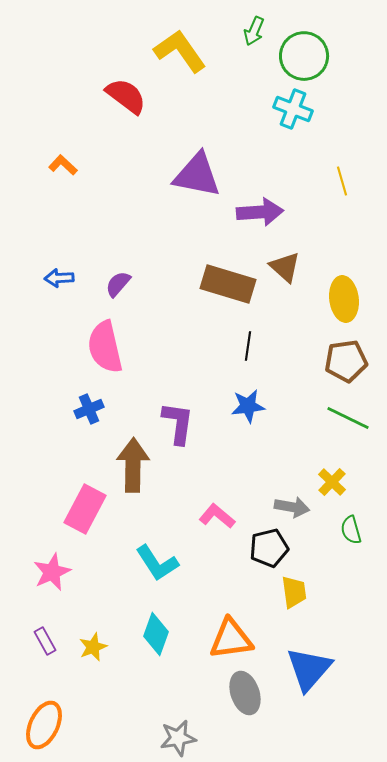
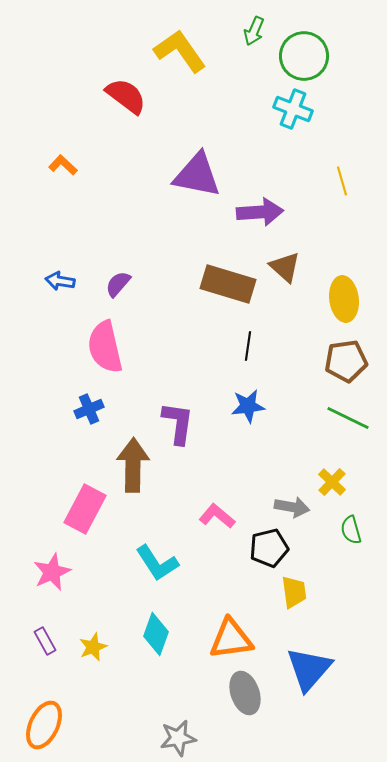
blue arrow: moved 1 px right, 3 px down; rotated 12 degrees clockwise
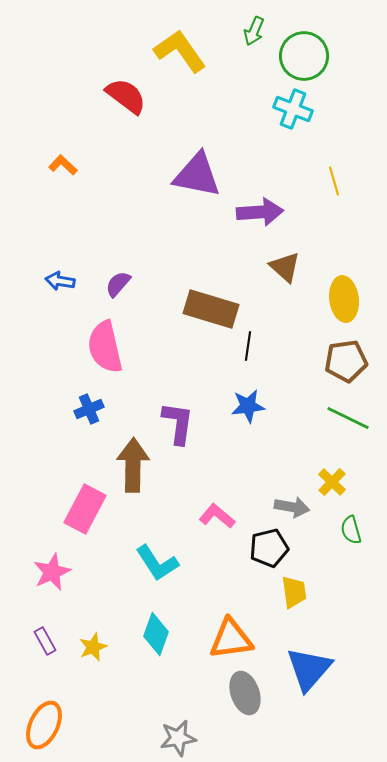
yellow line: moved 8 px left
brown rectangle: moved 17 px left, 25 px down
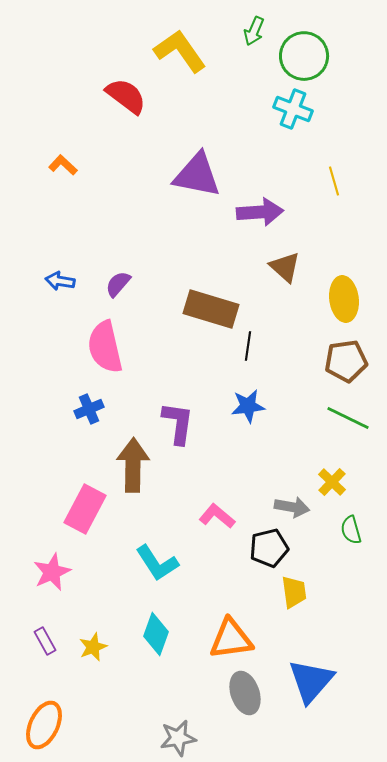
blue triangle: moved 2 px right, 12 px down
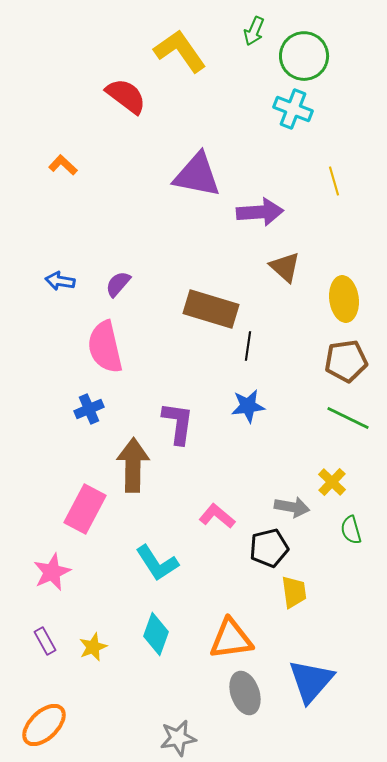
orange ellipse: rotated 21 degrees clockwise
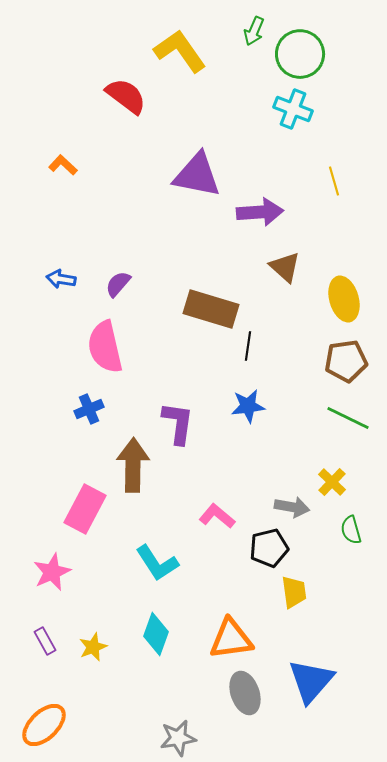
green circle: moved 4 px left, 2 px up
blue arrow: moved 1 px right, 2 px up
yellow ellipse: rotated 9 degrees counterclockwise
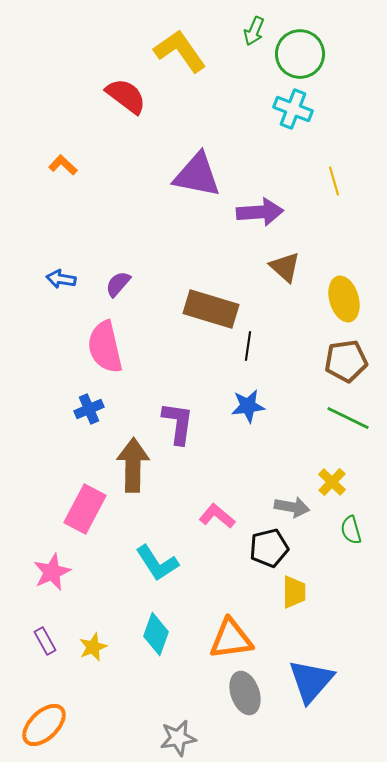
yellow trapezoid: rotated 8 degrees clockwise
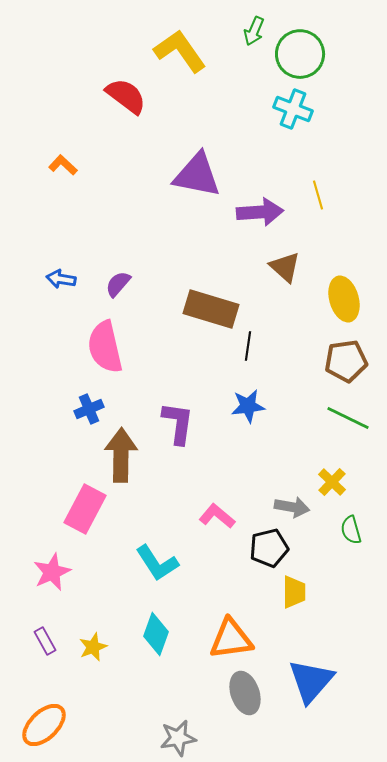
yellow line: moved 16 px left, 14 px down
brown arrow: moved 12 px left, 10 px up
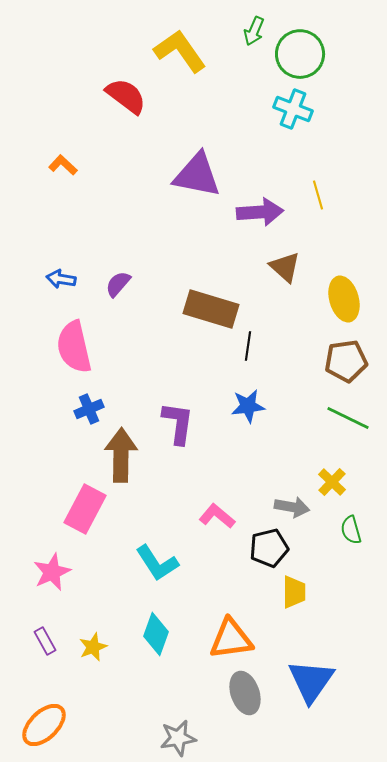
pink semicircle: moved 31 px left
blue triangle: rotated 6 degrees counterclockwise
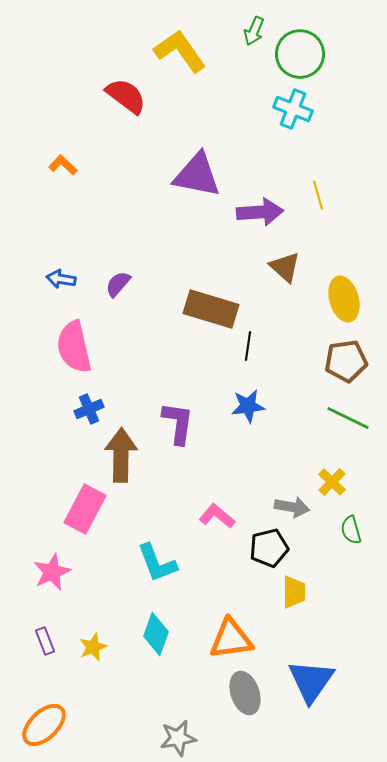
cyan L-shape: rotated 12 degrees clockwise
purple rectangle: rotated 8 degrees clockwise
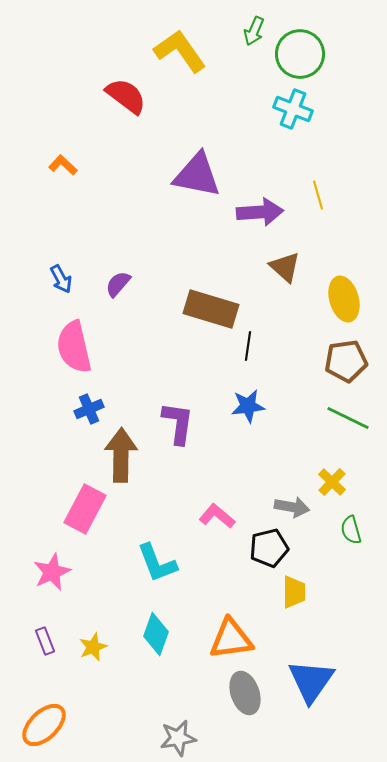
blue arrow: rotated 128 degrees counterclockwise
